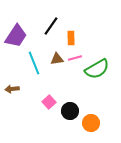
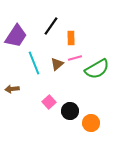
brown triangle: moved 5 px down; rotated 32 degrees counterclockwise
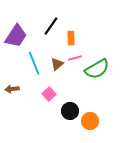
pink square: moved 8 px up
orange circle: moved 1 px left, 2 px up
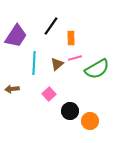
cyan line: rotated 25 degrees clockwise
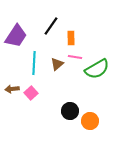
pink line: moved 1 px up; rotated 24 degrees clockwise
pink square: moved 18 px left, 1 px up
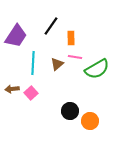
cyan line: moved 1 px left
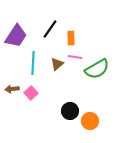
black line: moved 1 px left, 3 px down
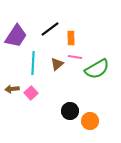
black line: rotated 18 degrees clockwise
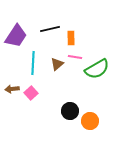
black line: rotated 24 degrees clockwise
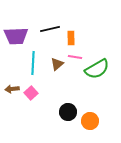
purple trapezoid: rotated 55 degrees clockwise
black circle: moved 2 px left, 1 px down
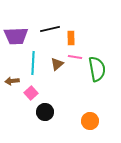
green semicircle: rotated 70 degrees counterclockwise
brown arrow: moved 8 px up
black circle: moved 23 px left
